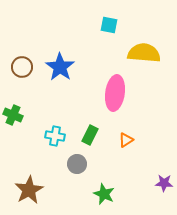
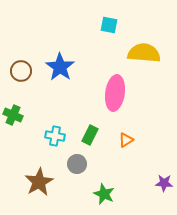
brown circle: moved 1 px left, 4 px down
brown star: moved 10 px right, 8 px up
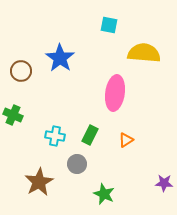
blue star: moved 9 px up
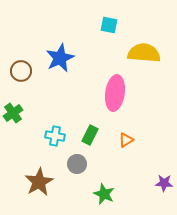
blue star: rotated 12 degrees clockwise
green cross: moved 2 px up; rotated 30 degrees clockwise
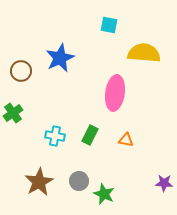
orange triangle: rotated 42 degrees clockwise
gray circle: moved 2 px right, 17 px down
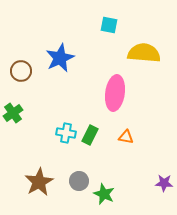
cyan cross: moved 11 px right, 3 px up
orange triangle: moved 3 px up
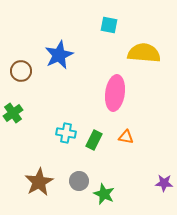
blue star: moved 1 px left, 3 px up
green rectangle: moved 4 px right, 5 px down
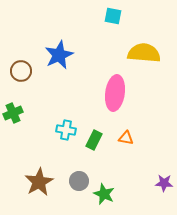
cyan square: moved 4 px right, 9 px up
green cross: rotated 12 degrees clockwise
cyan cross: moved 3 px up
orange triangle: moved 1 px down
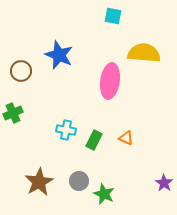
blue star: rotated 24 degrees counterclockwise
pink ellipse: moved 5 px left, 12 px up
orange triangle: rotated 14 degrees clockwise
purple star: rotated 30 degrees clockwise
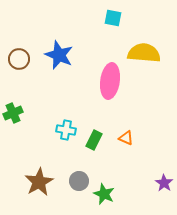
cyan square: moved 2 px down
brown circle: moved 2 px left, 12 px up
